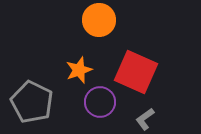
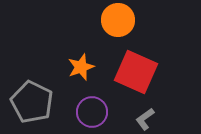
orange circle: moved 19 px right
orange star: moved 2 px right, 3 px up
purple circle: moved 8 px left, 10 px down
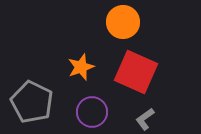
orange circle: moved 5 px right, 2 px down
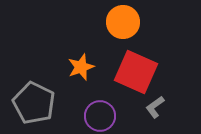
gray pentagon: moved 2 px right, 1 px down
purple circle: moved 8 px right, 4 px down
gray L-shape: moved 10 px right, 12 px up
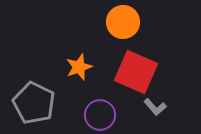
orange star: moved 2 px left
gray L-shape: rotated 95 degrees counterclockwise
purple circle: moved 1 px up
